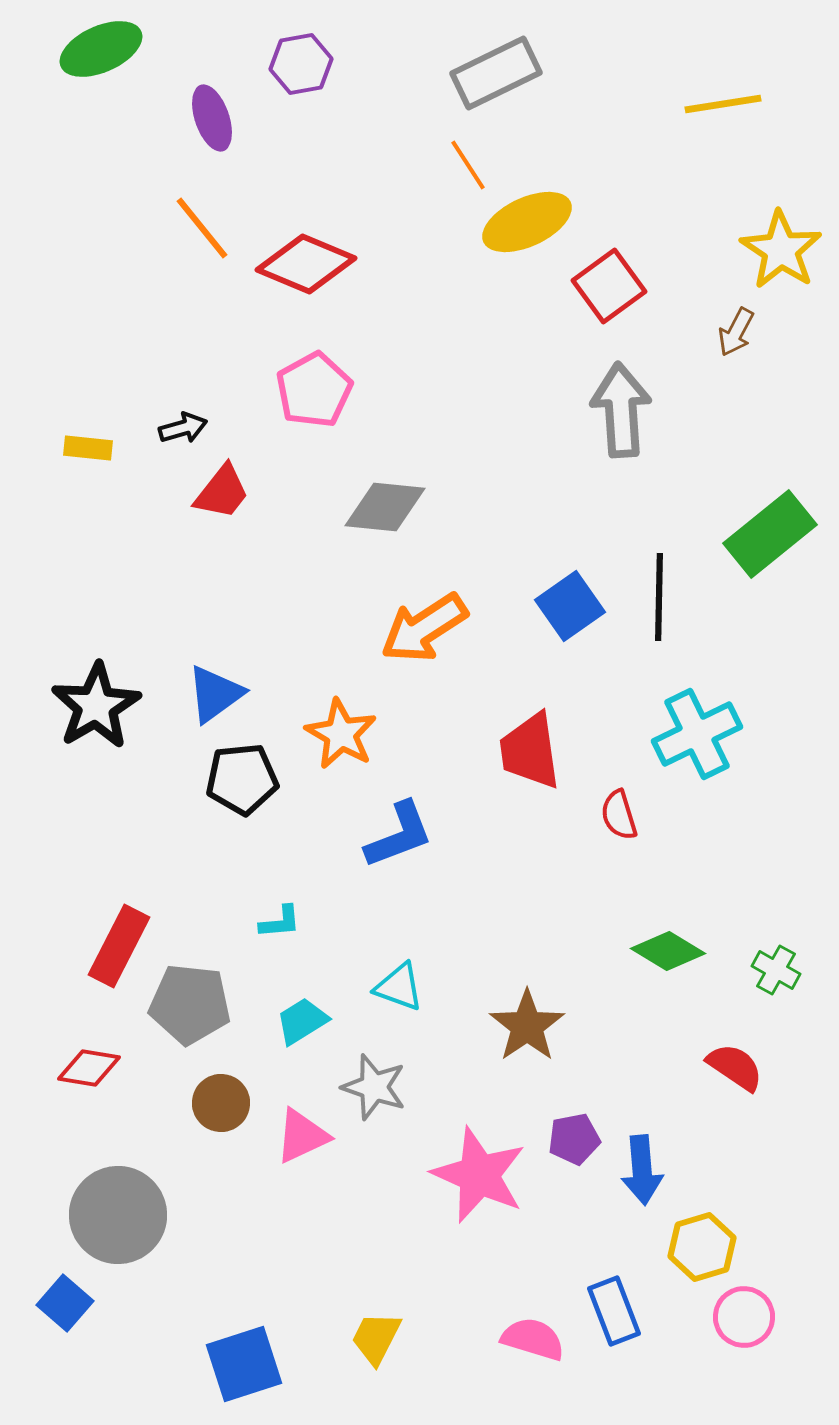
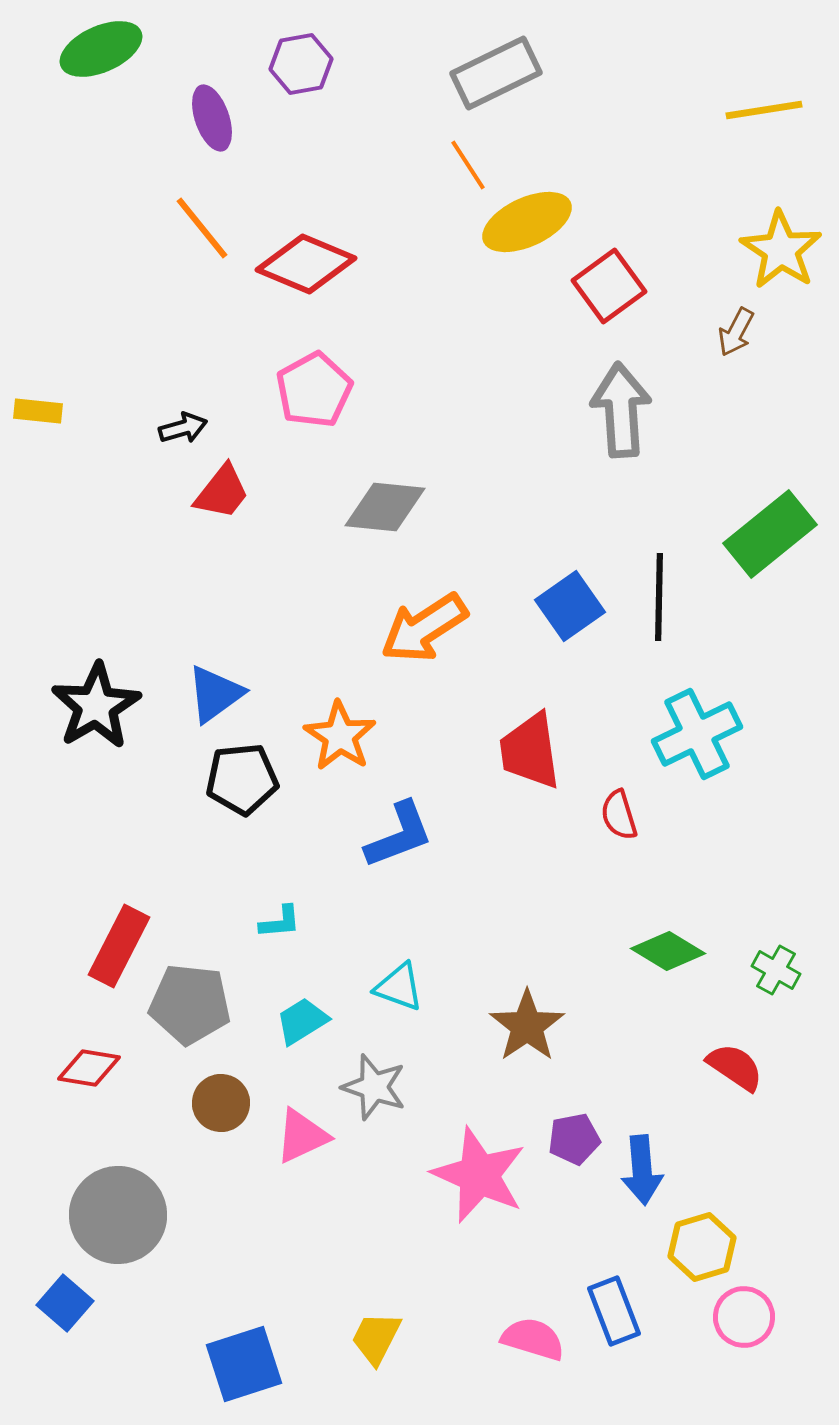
yellow line at (723, 104): moved 41 px right, 6 px down
yellow rectangle at (88, 448): moved 50 px left, 37 px up
orange star at (341, 734): moved 1 px left, 2 px down; rotated 4 degrees clockwise
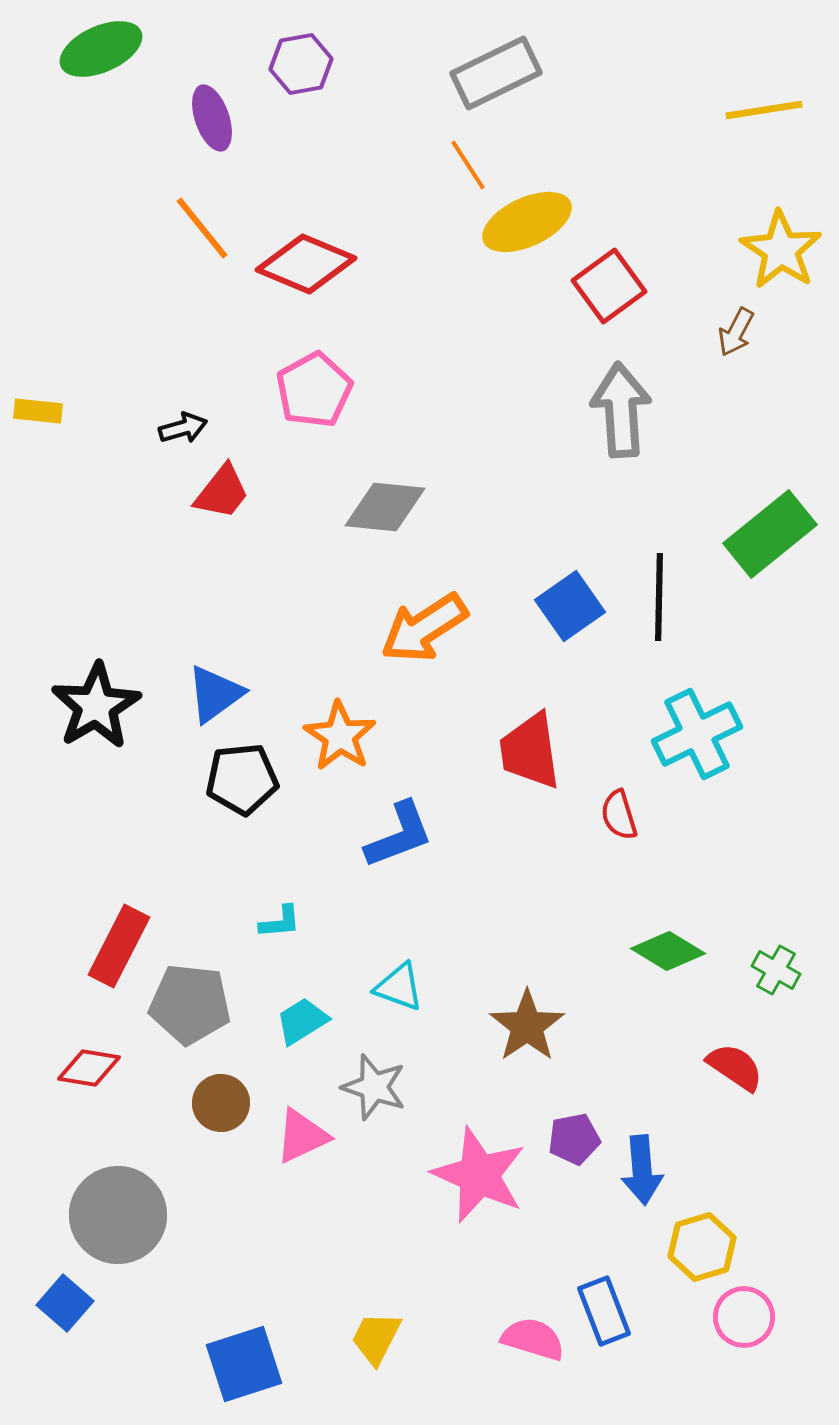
blue rectangle at (614, 1311): moved 10 px left
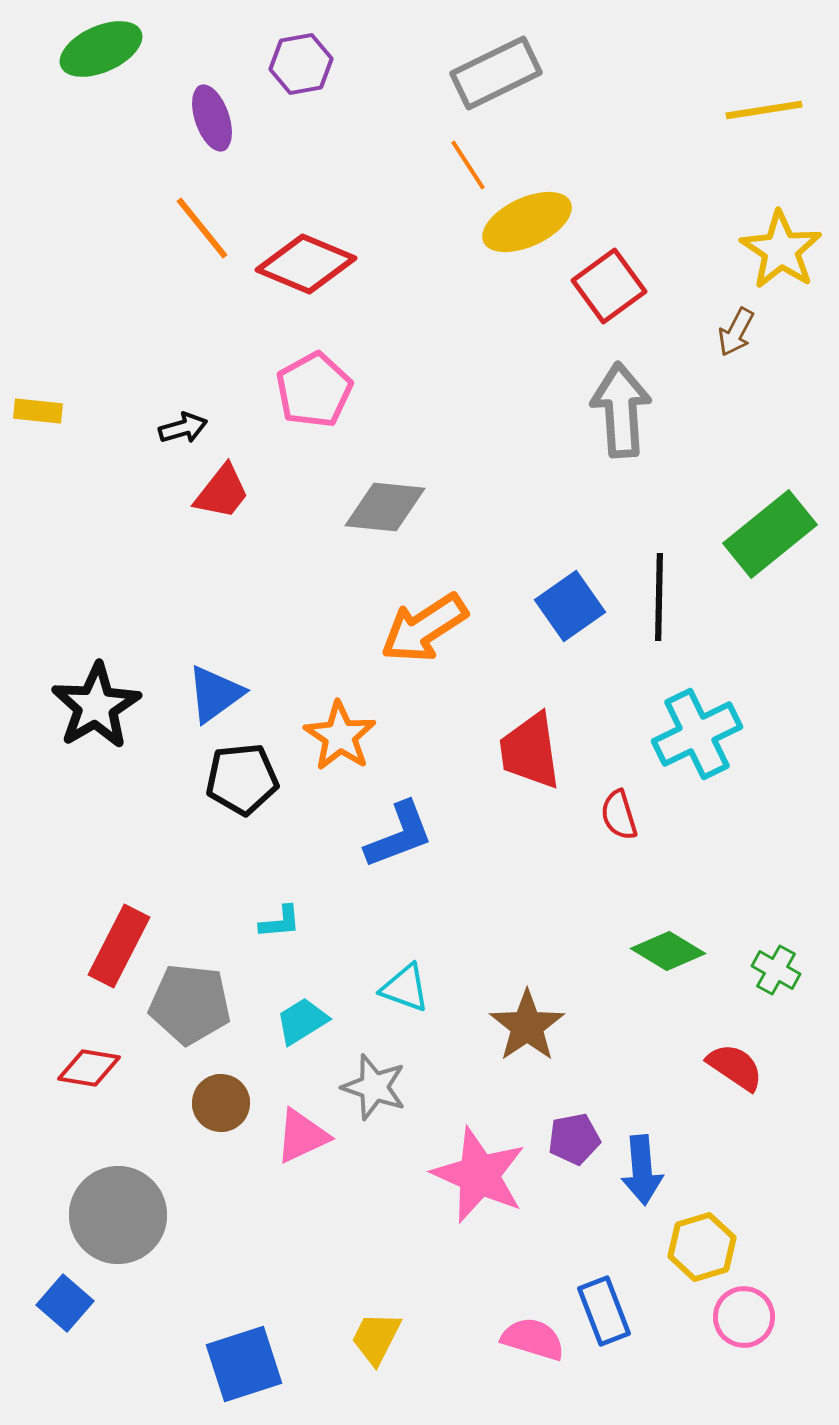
cyan triangle at (399, 987): moved 6 px right, 1 px down
